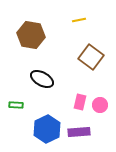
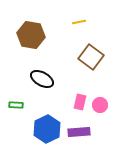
yellow line: moved 2 px down
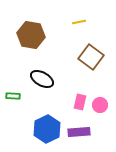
green rectangle: moved 3 px left, 9 px up
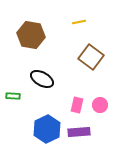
pink rectangle: moved 3 px left, 3 px down
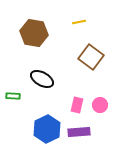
brown hexagon: moved 3 px right, 2 px up
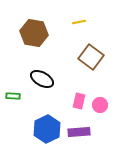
pink rectangle: moved 2 px right, 4 px up
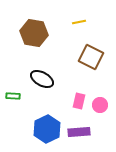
brown square: rotated 10 degrees counterclockwise
